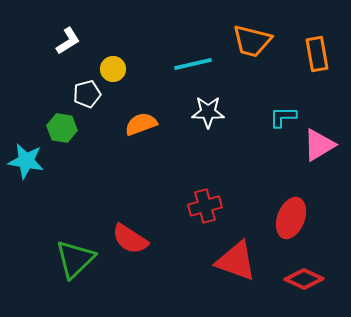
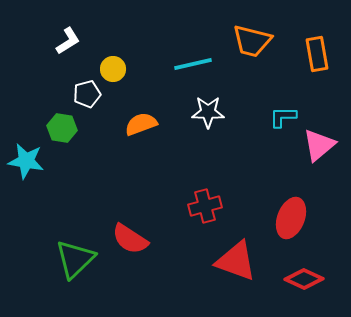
pink triangle: rotated 9 degrees counterclockwise
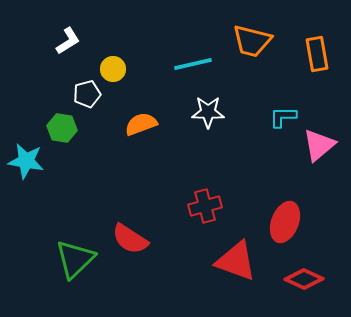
red ellipse: moved 6 px left, 4 px down
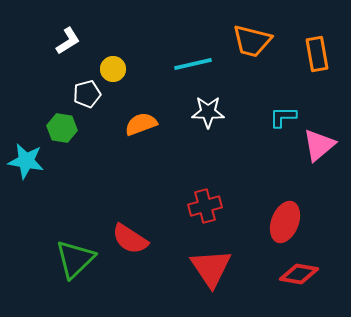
red triangle: moved 25 px left, 7 px down; rotated 36 degrees clockwise
red diamond: moved 5 px left, 5 px up; rotated 15 degrees counterclockwise
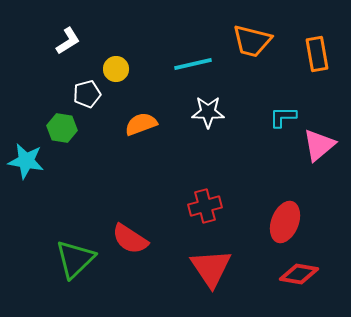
yellow circle: moved 3 px right
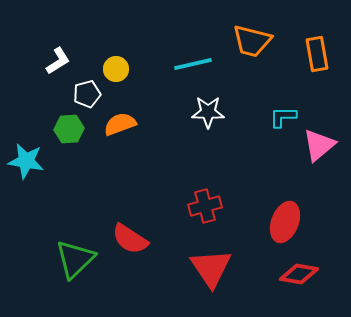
white L-shape: moved 10 px left, 20 px down
orange semicircle: moved 21 px left
green hexagon: moved 7 px right, 1 px down; rotated 12 degrees counterclockwise
